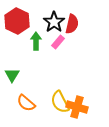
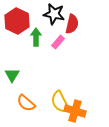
black star: moved 8 px up; rotated 25 degrees counterclockwise
green arrow: moved 4 px up
orange cross: moved 2 px left, 4 px down
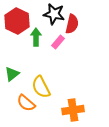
green triangle: moved 1 px up; rotated 21 degrees clockwise
yellow semicircle: moved 19 px left, 15 px up
orange cross: moved 2 px left, 1 px up; rotated 25 degrees counterclockwise
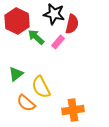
green arrow: rotated 48 degrees counterclockwise
green triangle: moved 4 px right
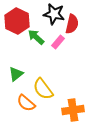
yellow semicircle: moved 2 px right, 2 px down; rotated 10 degrees counterclockwise
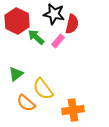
pink rectangle: moved 1 px up
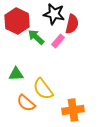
green triangle: rotated 35 degrees clockwise
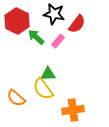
red semicircle: moved 5 px right; rotated 24 degrees clockwise
green triangle: moved 32 px right
orange semicircle: moved 10 px left, 5 px up
